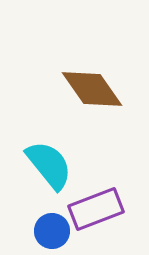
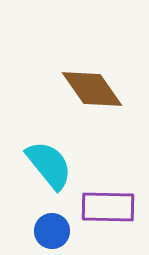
purple rectangle: moved 12 px right, 2 px up; rotated 22 degrees clockwise
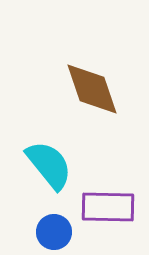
brown diamond: rotated 16 degrees clockwise
blue circle: moved 2 px right, 1 px down
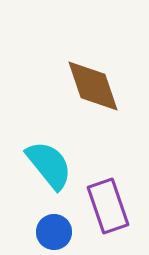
brown diamond: moved 1 px right, 3 px up
purple rectangle: moved 1 px up; rotated 70 degrees clockwise
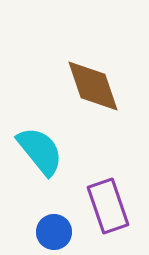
cyan semicircle: moved 9 px left, 14 px up
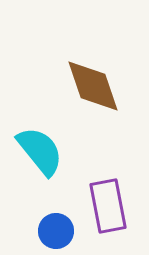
purple rectangle: rotated 8 degrees clockwise
blue circle: moved 2 px right, 1 px up
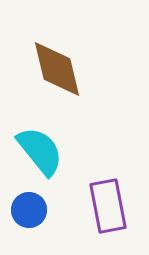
brown diamond: moved 36 px left, 17 px up; rotated 6 degrees clockwise
blue circle: moved 27 px left, 21 px up
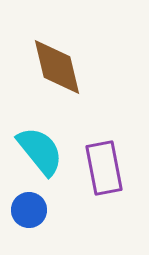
brown diamond: moved 2 px up
purple rectangle: moved 4 px left, 38 px up
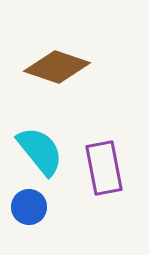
brown diamond: rotated 58 degrees counterclockwise
blue circle: moved 3 px up
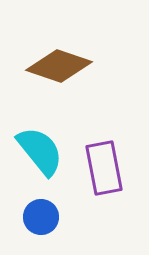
brown diamond: moved 2 px right, 1 px up
blue circle: moved 12 px right, 10 px down
